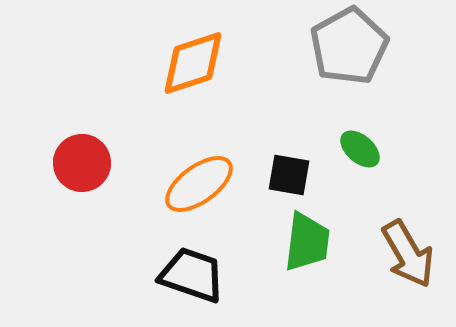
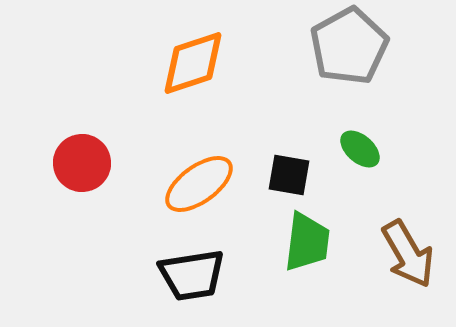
black trapezoid: rotated 152 degrees clockwise
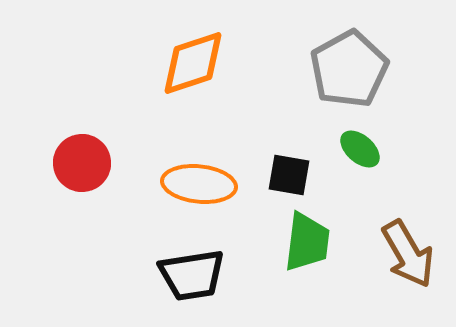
gray pentagon: moved 23 px down
orange ellipse: rotated 42 degrees clockwise
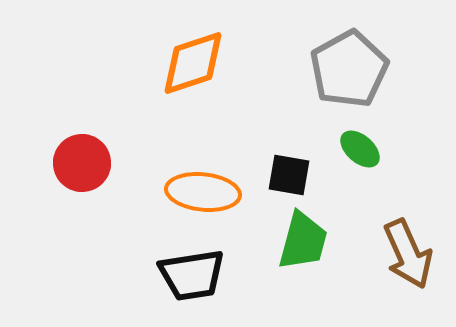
orange ellipse: moved 4 px right, 8 px down
green trapezoid: moved 4 px left, 1 px up; rotated 8 degrees clockwise
brown arrow: rotated 6 degrees clockwise
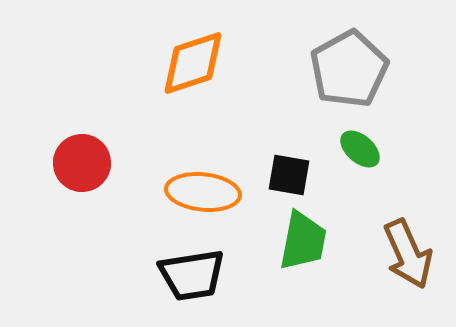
green trapezoid: rotated 4 degrees counterclockwise
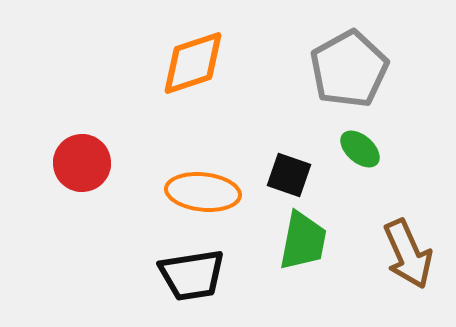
black square: rotated 9 degrees clockwise
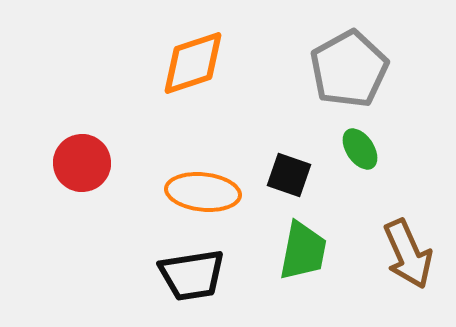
green ellipse: rotated 15 degrees clockwise
green trapezoid: moved 10 px down
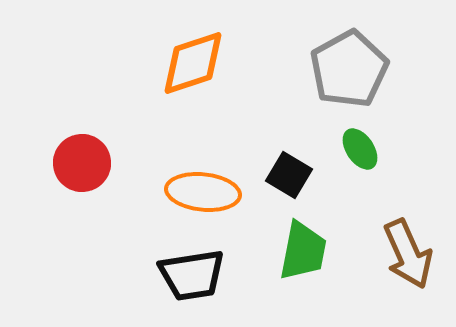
black square: rotated 12 degrees clockwise
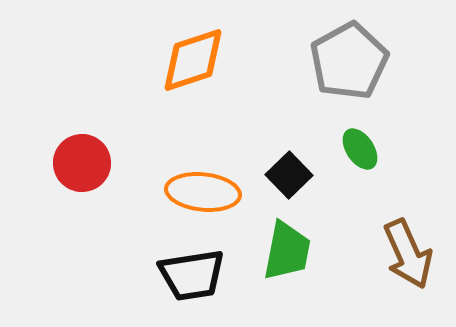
orange diamond: moved 3 px up
gray pentagon: moved 8 px up
black square: rotated 15 degrees clockwise
green trapezoid: moved 16 px left
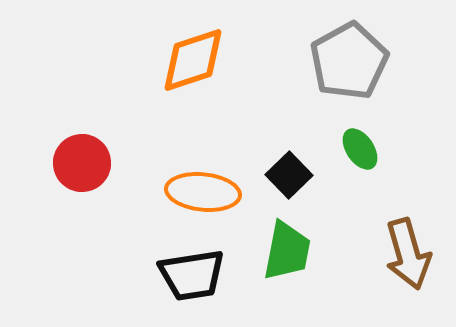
brown arrow: rotated 8 degrees clockwise
